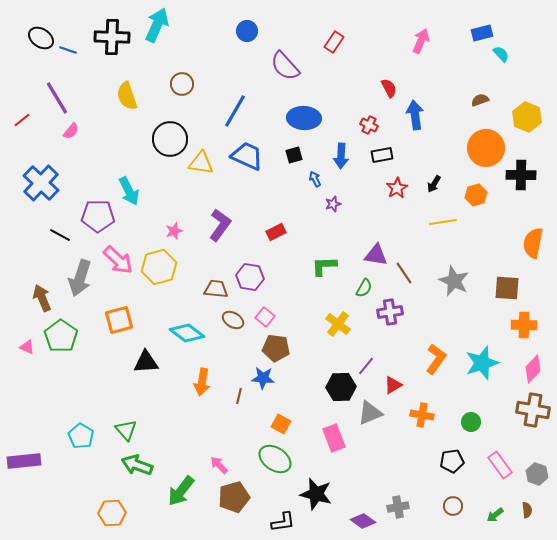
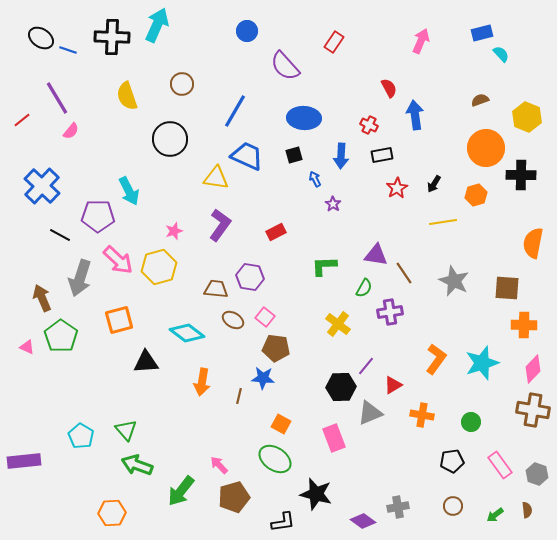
yellow triangle at (201, 163): moved 15 px right, 15 px down
blue cross at (41, 183): moved 1 px right, 3 px down
purple star at (333, 204): rotated 21 degrees counterclockwise
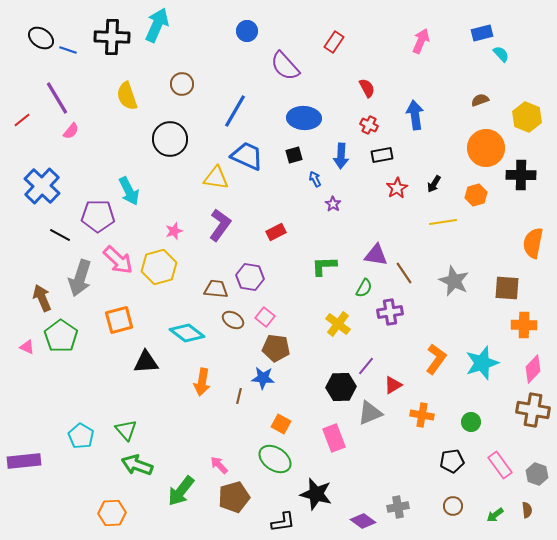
red semicircle at (389, 88): moved 22 px left
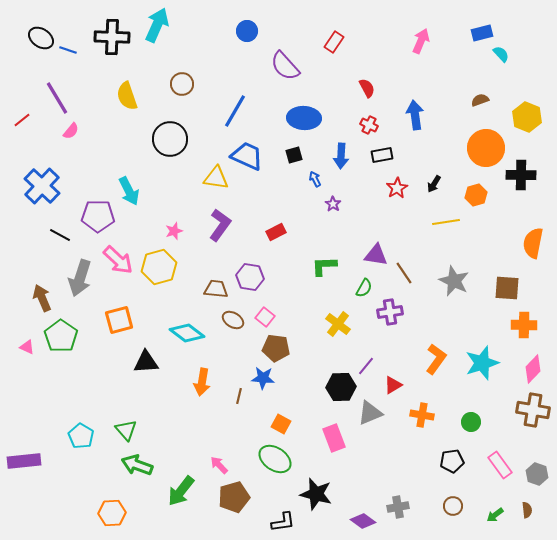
yellow line at (443, 222): moved 3 px right
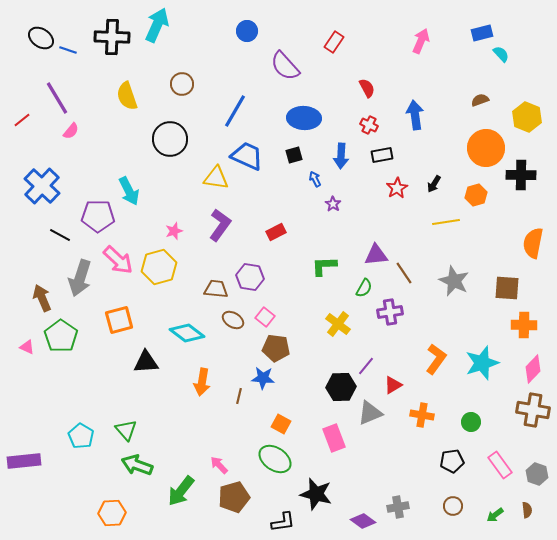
purple triangle at (376, 255): rotated 15 degrees counterclockwise
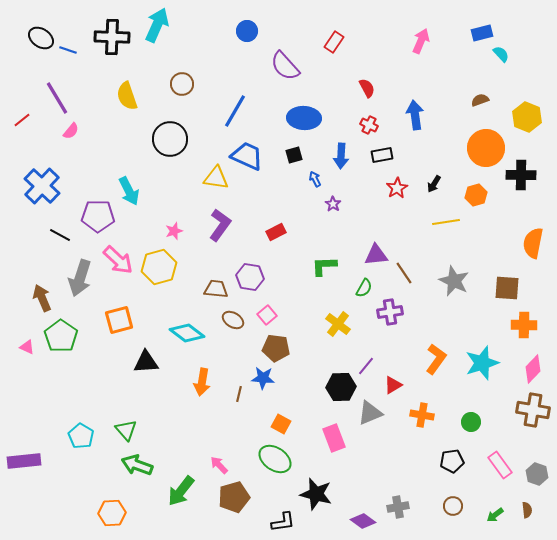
pink square at (265, 317): moved 2 px right, 2 px up; rotated 12 degrees clockwise
brown line at (239, 396): moved 2 px up
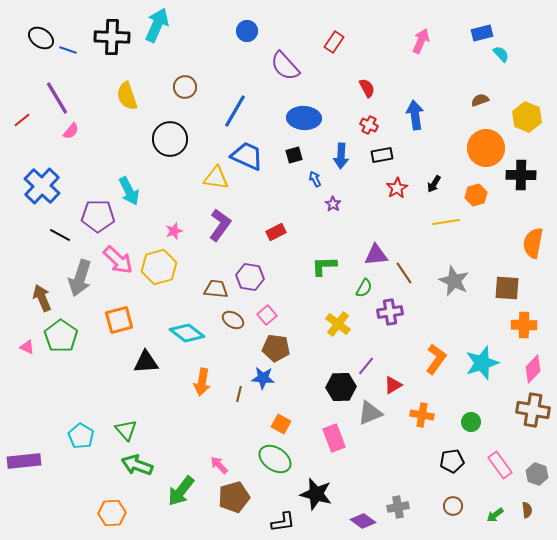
brown circle at (182, 84): moved 3 px right, 3 px down
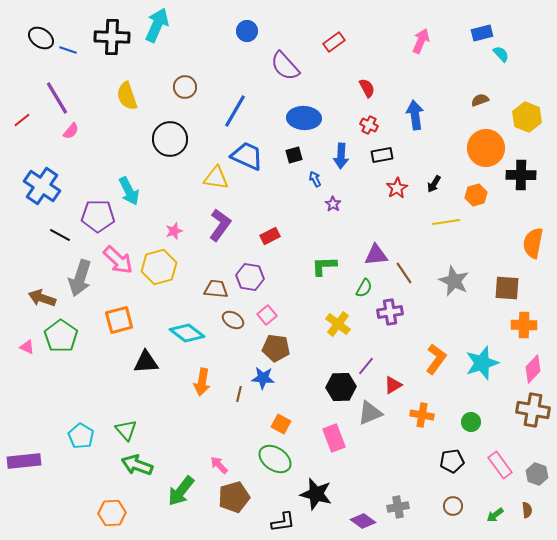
red rectangle at (334, 42): rotated 20 degrees clockwise
blue cross at (42, 186): rotated 9 degrees counterclockwise
red rectangle at (276, 232): moved 6 px left, 4 px down
brown arrow at (42, 298): rotated 48 degrees counterclockwise
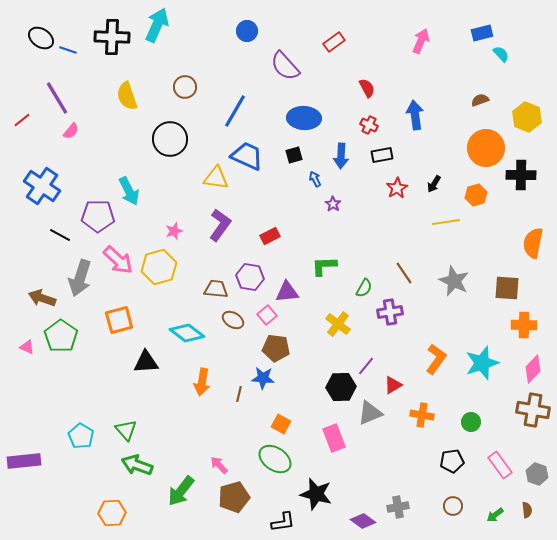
purple triangle at (376, 255): moved 89 px left, 37 px down
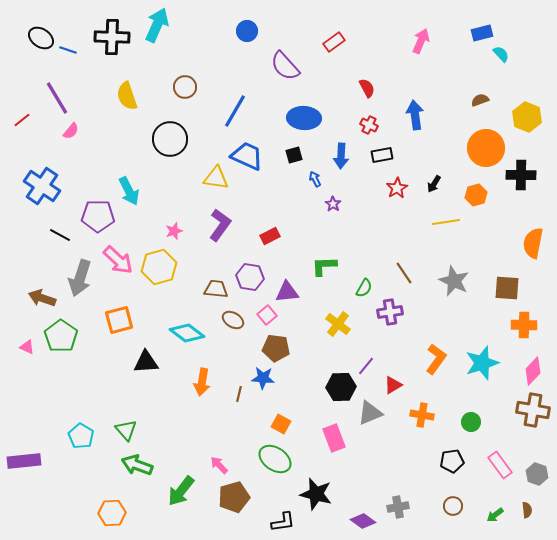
pink diamond at (533, 369): moved 2 px down
